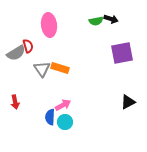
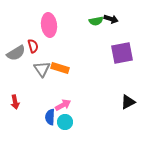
red semicircle: moved 5 px right
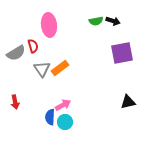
black arrow: moved 2 px right, 2 px down
orange rectangle: rotated 54 degrees counterclockwise
black triangle: rotated 14 degrees clockwise
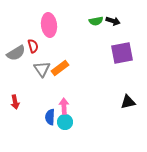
pink arrow: moved 1 px right, 1 px down; rotated 63 degrees counterclockwise
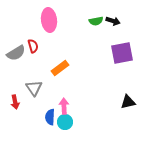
pink ellipse: moved 5 px up
gray triangle: moved 8 px left, 19 px down
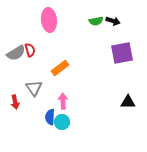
red semicircle: moved 3 px left, 4 px down
black triangle: rotated 14 degrees clockwise
pink arrow: moved 1 px left, 5 px up
cyan circle: moved 3 px left
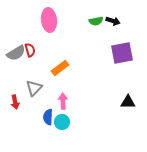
gray triangle: rotated 18 degrees clockwise
blue semicircle: moved 2 px left
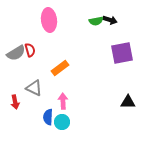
black arrow: moved 3 px left, 1 px up
gray triangle: rotated 48 degrees counterclockwise
